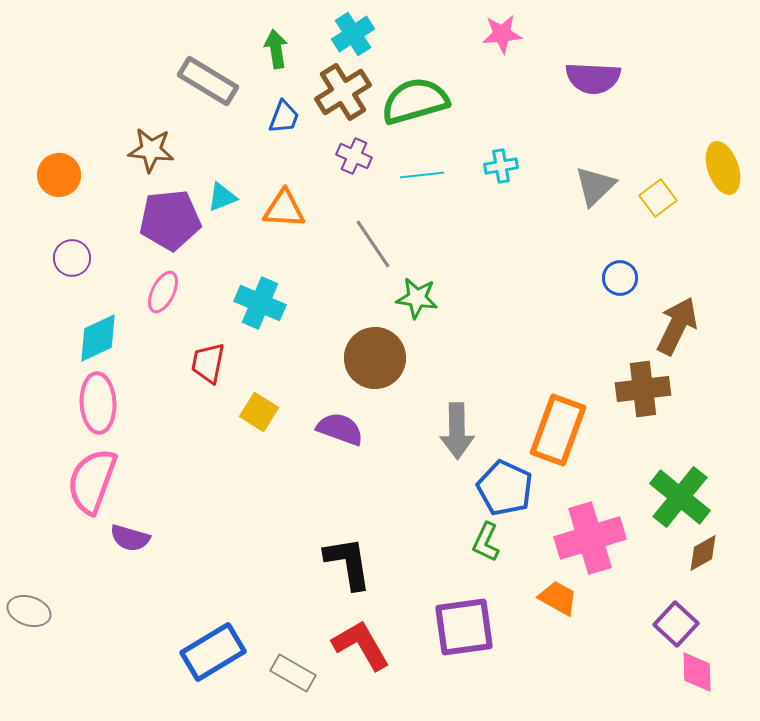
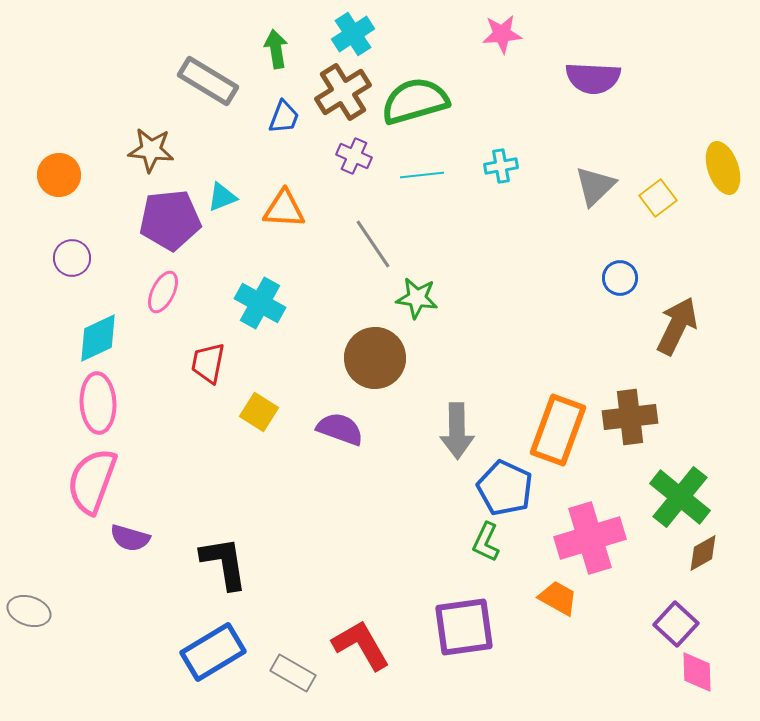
cyan cross at (260, 303): rotated 6 degrees clockwise
brown cross at (643, 389): moved 13 px left, 28 px down
black L-shape at (348, 563): moved 124 px left
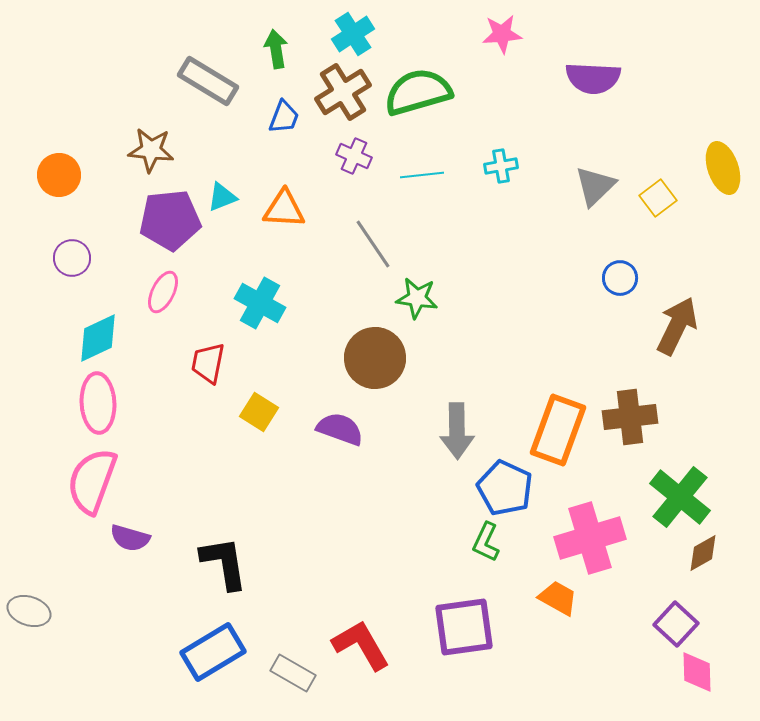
green semicircle at (415, 101): moved 3 px right, 9 px up
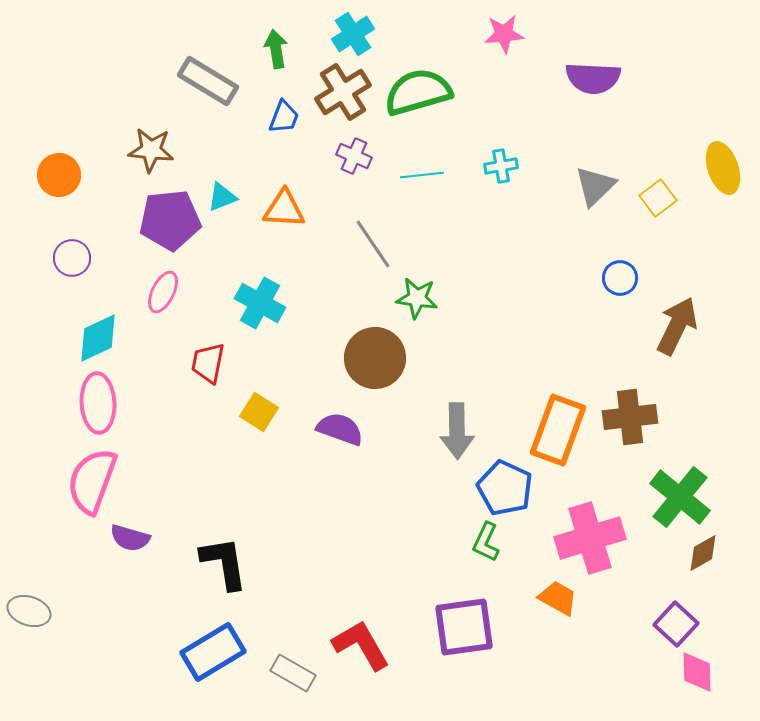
pink star at (502, 34): moved 2 px right
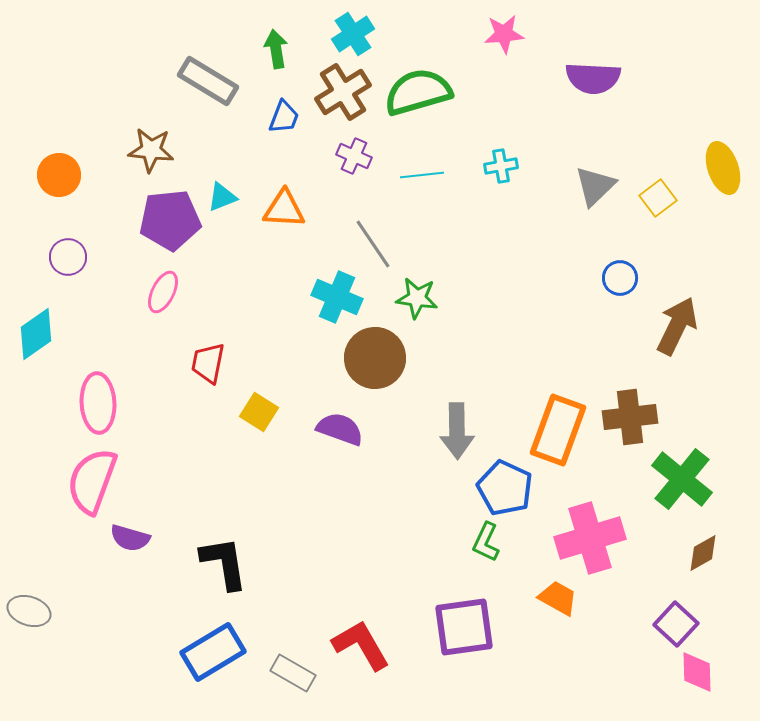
purple circle at (72, 258): moved 4 px left, 1 px up
cyan cross at (260, 303): moved 77 px right, 6 px up; rotated 6 degrees counterclockwise
cyan diamond at (98, 338): moved 62 px left, 4 px up; rotated 10 degrees counterclockwise
green cross at (680, 497): moved 2 px right, 18 px up
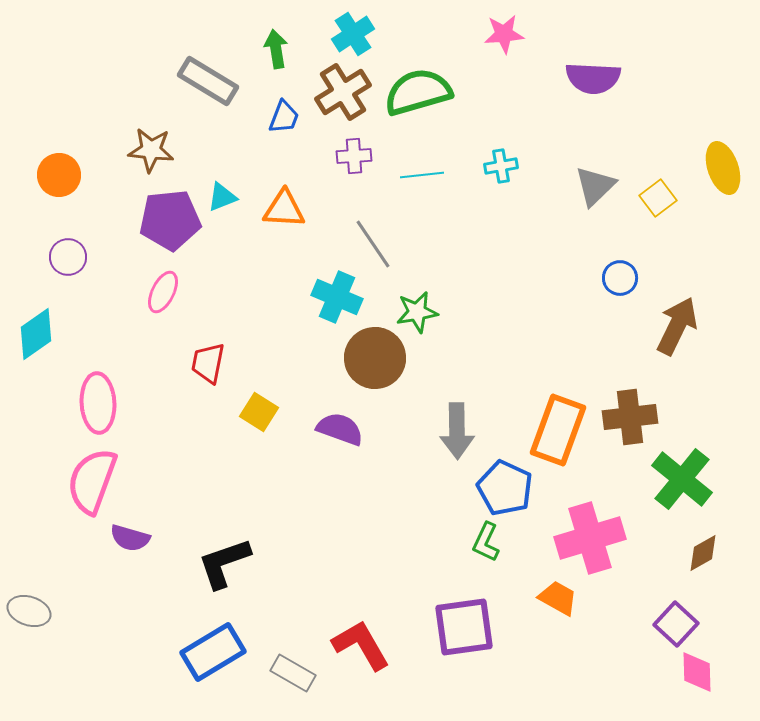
purple cross at (354, 156): rotated 28 degrees counterclockwise
green star at (417, 298): moved 14 px down; rotated 18 degrees counterclockwise
black L-shape at (224, 563): rotated 100 degrees counterclockwise
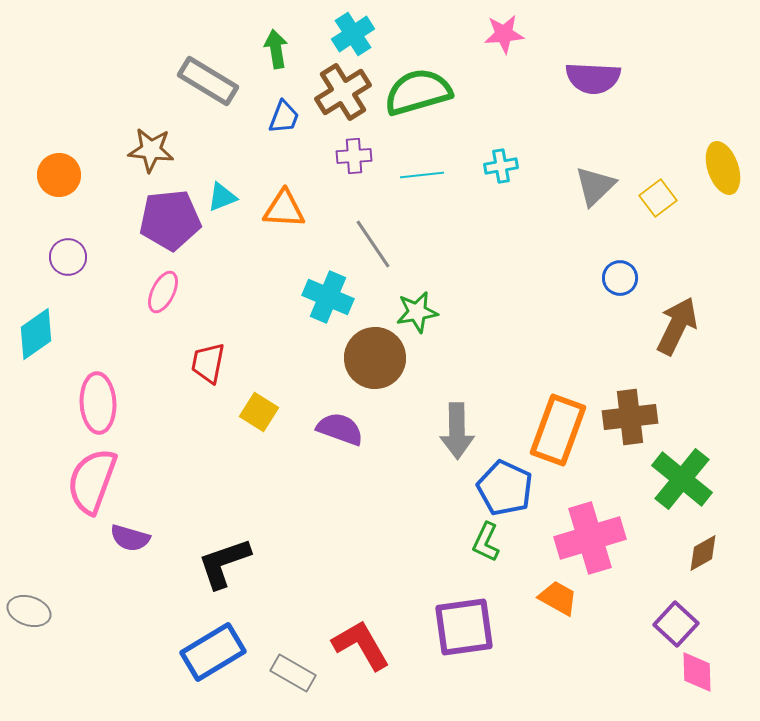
cyan cross at (337, 297): moved 9 px left
